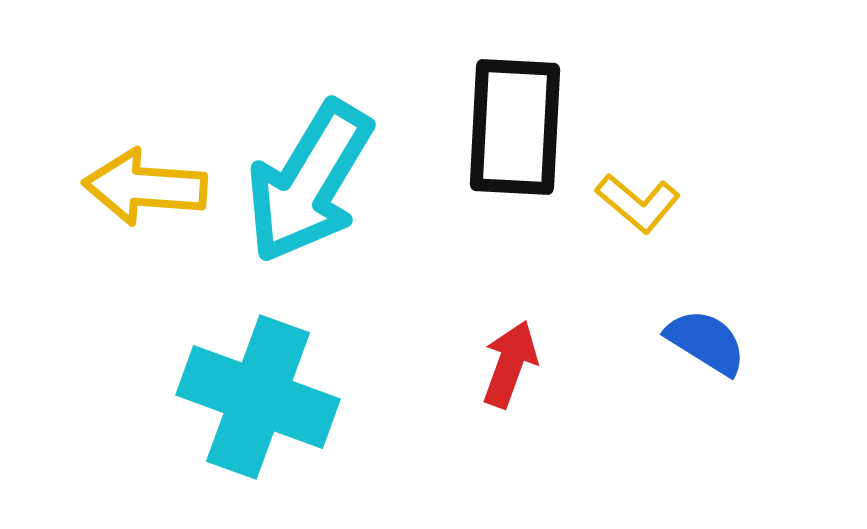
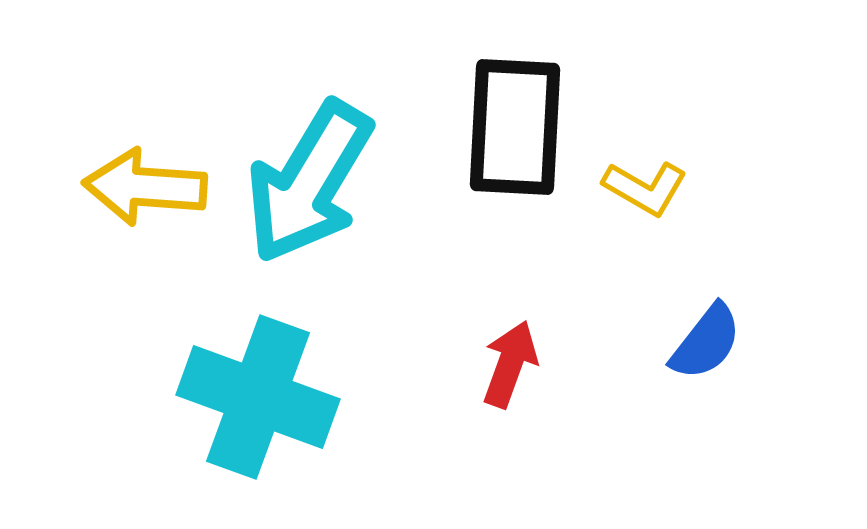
yellow L-shape: moved 7 px right, 15 px up; rotated 10 degrees counterclockwise
blue semicircle: rotated 96 degrees clockwise
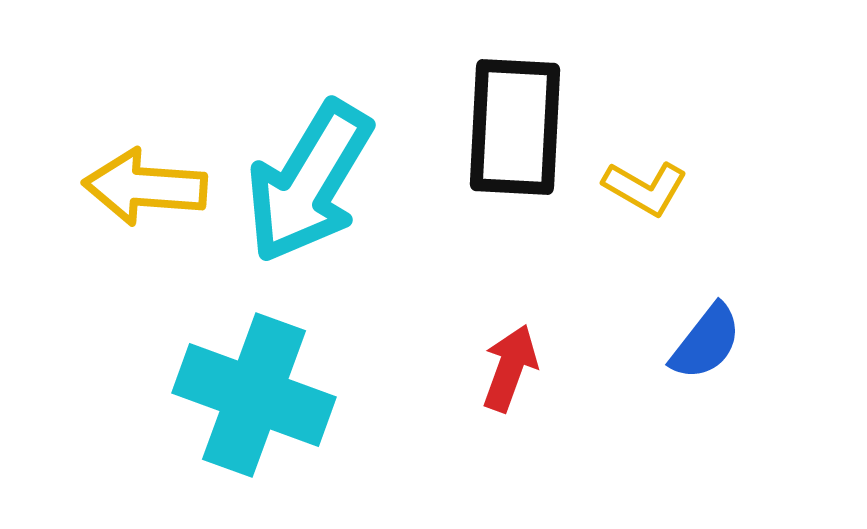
red arrow: moved 4 px down
cyan cross: moved 4 px left, 2 px up
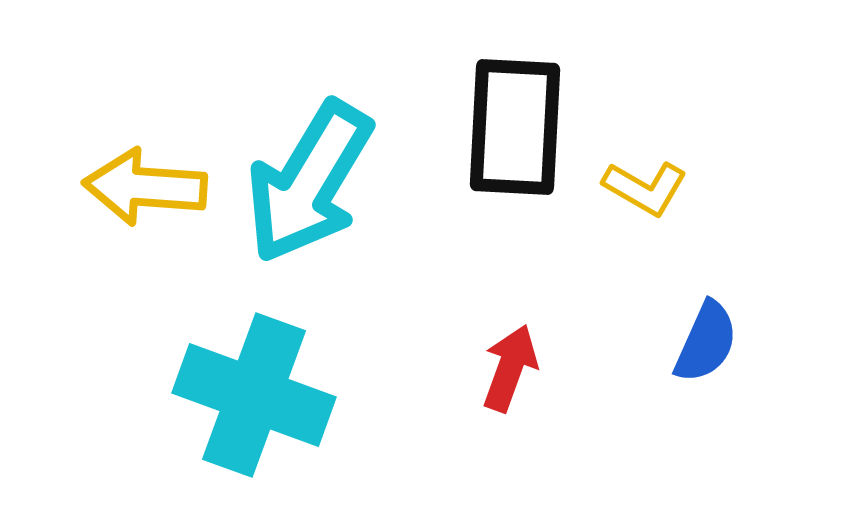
blue semicircle: rotated 14 degrees counterclockwise
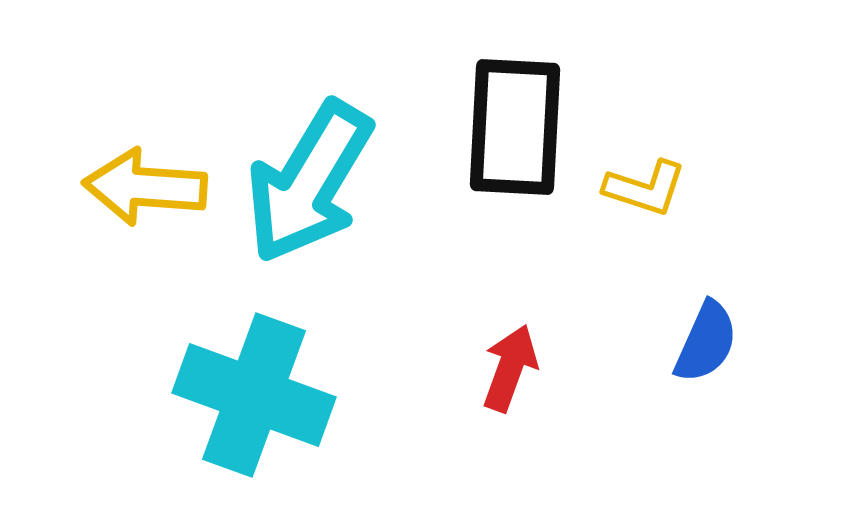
yellow L-shape: rotated 12 degrees counterclockwise
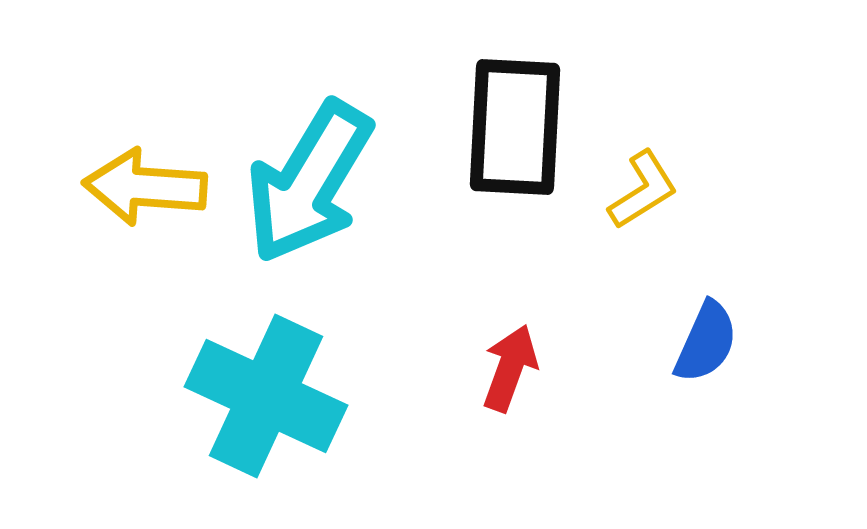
yellow L-shape: moved 2 px left, 2 px down; rotated 50 degrees counterclockwise
cyan cross: moved 12 px right, 1 px down; rotated 5 degrees clockwise
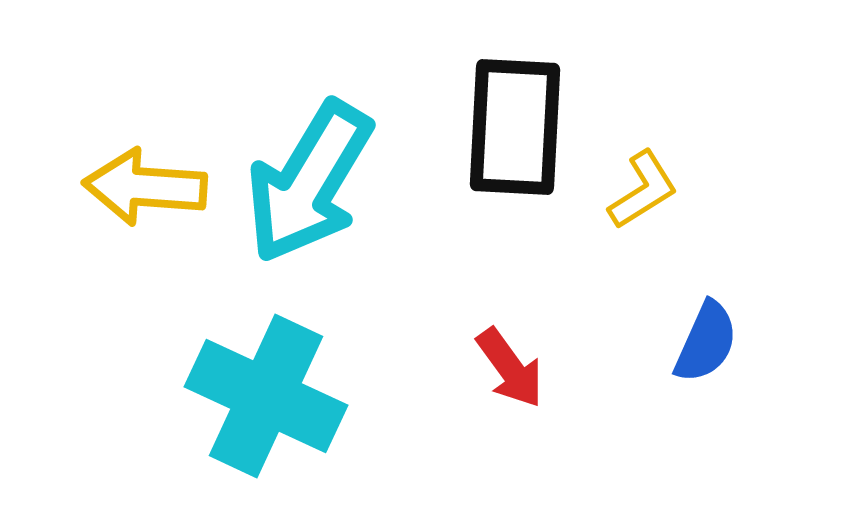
red arrow: rotated 124 degrees clockwise
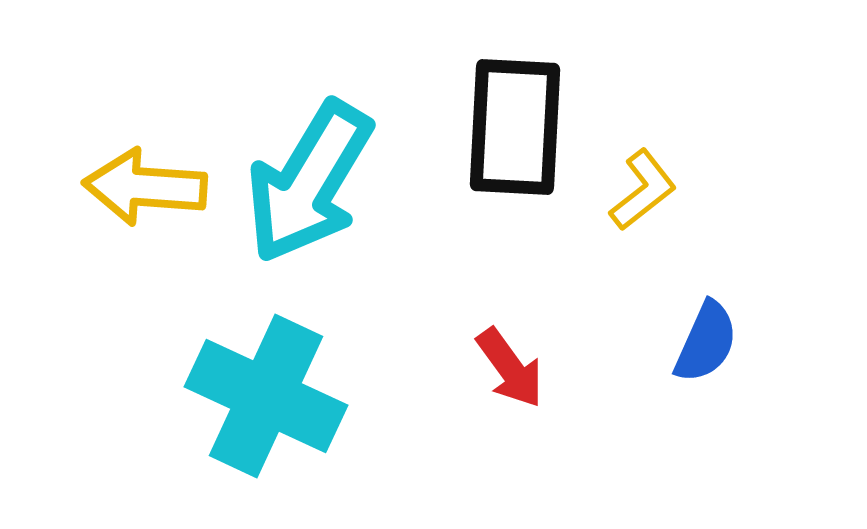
yellow L-shape: rotated 6 degrees counterclockwise
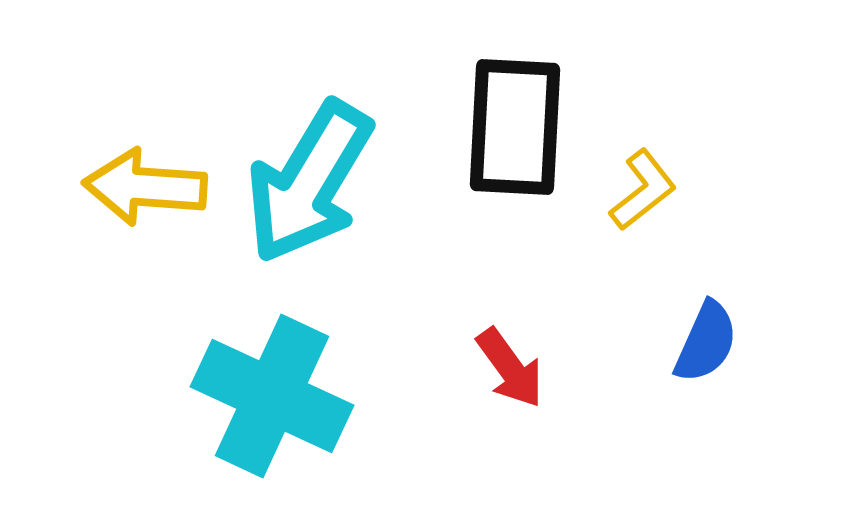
cyan cross: moved 6 px right
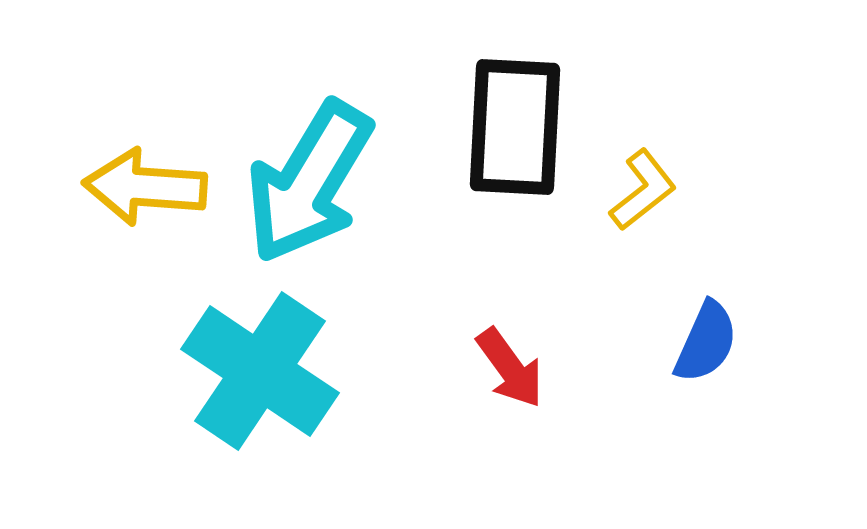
cyan cross: moved 12 px left, 25 px up; rotated 9 degrees clockwise
